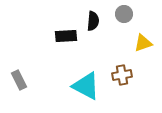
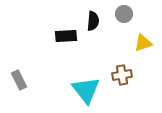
cyan triangle: moved 4 px down; rotated 24 degrees clockwise
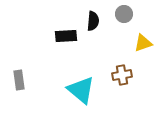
gray rectangle: rotated 18 degrees clockwise
cyan triangle: moved 5 px left; rotated 12 degrees counterclockwise
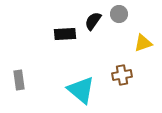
gray circle: moved 5 px left
black semicircle: rotated 150 degrees counterclockwise
black rectangle: moved 1 px left, 2 px up
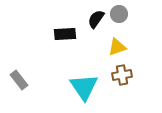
black semicircle: moved 3 px right, 2 px up
yellow triangle: moved 26 px left, 4 px down
gray rectangle: rotated 30 degrees counterclockwise
cyan triangle: moved 3 px right, 3 px up; rotated 16 degrees clockwise
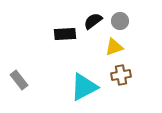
gray circle: moved 1 px right, 7 px down
black semicircle: moved 3 px left, 2 px down; rotated 18 degrees clockwise
yellow triangle: moved 3 px left
brown cross: moved 1 px left
cyan triangle: rotated 36 degrees clockwise
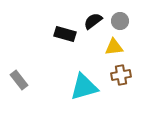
black rectangle: rotated 20 degrees clockwise
yellow triangle: rotated 12 degrees clockwise
cyan triangle: rotated 12 degrees clockwise
